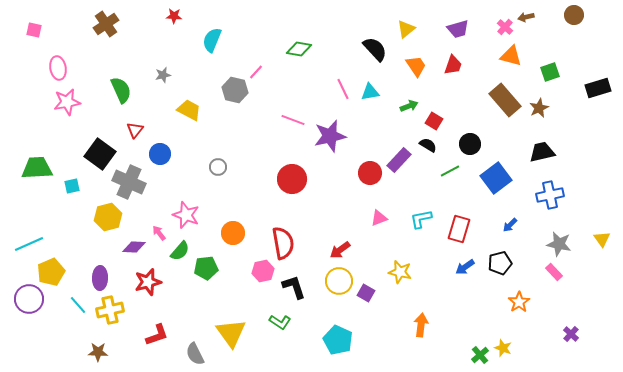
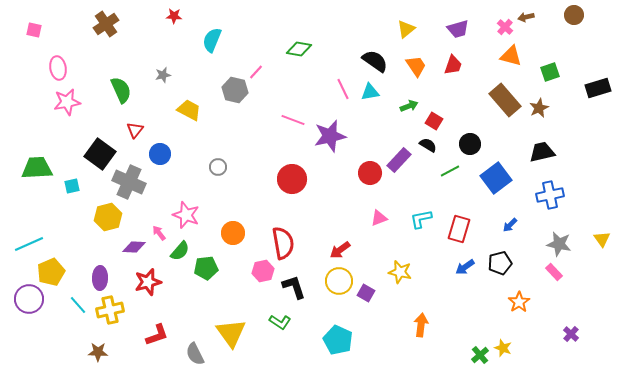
black semicircle at (375, 49): moved 12 px down; rotated 12 degrees counterclockwise
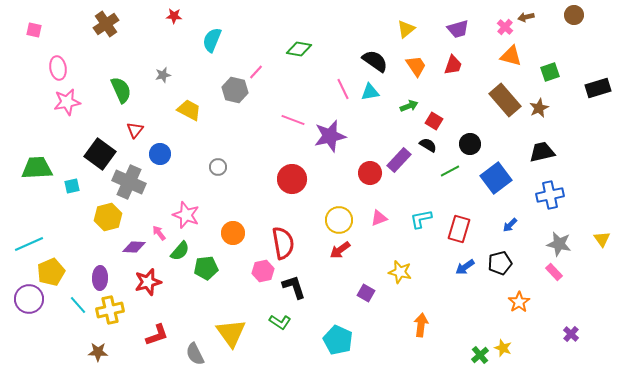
yellow circle at (339, 281): moved 61 px up
